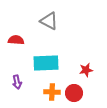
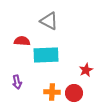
red semicircle: moved 6 px right, 1 px down
cyan rectangle: moved 8 px up
red star: rotated 16 degrees counterclockwise
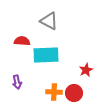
orange cross: moved 2 px right
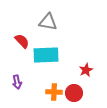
gray triangle: moved 1 px left, 1 px down; rotated 18 degrees counterclockwise
red semicircle: rotated 42 degrees clockwise
